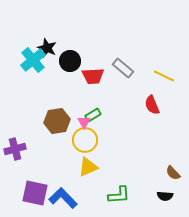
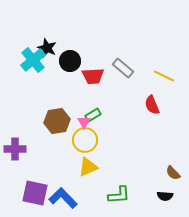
purple cross: rotated 15 degrees clockwise
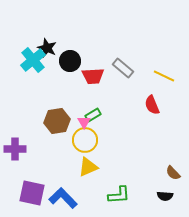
purple square: moved 3 px left
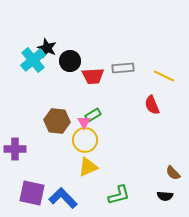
gray rectangle: rotated 45 degrees counterclockwise
brown hexagon: rotated 15 degrees clockwise
green L-shape: rotated 10 degrees counterclockwise
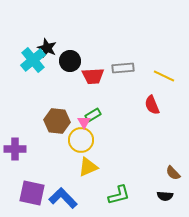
yellow circle: moved 4 px left
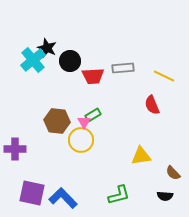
yellow triangle: moved 53 px right, 11 px up; rotated 15 degrees clockwise
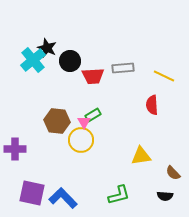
red semicircle: rotated 18 degrees clockwise
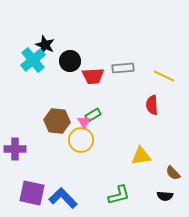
black star: moved 2 px left, 3 px up
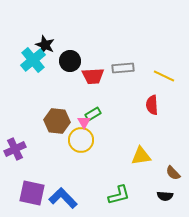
green rectangle: moved 1 px up
purple cross: rotated 25 degrees counterclockwise
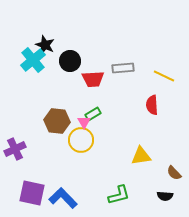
red trapezoid: moved 3 px down
brown semicircle: moved 1 px right
